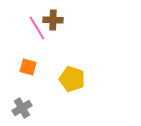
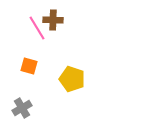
orange square: moved 1 px right, 1 px up
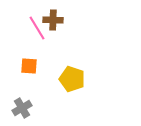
orange square: rotated 12 degrees counterclockwise
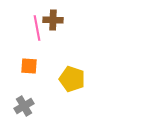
pink line: rotated 20 degrees clockwise
gray cross: moved 2 px right, 2 px up
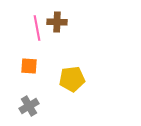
brown cross: moved 4 px right, 2 px down
yellow pentagon: rotated 25 degrees counterclockwise
gray cross: moved 5 px right
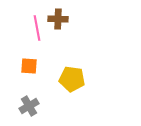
brown cross: moved 1 px right, 3 px up
yellow pentagon: rotated 15 degrees clockwise
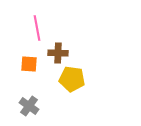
brown cross: moved 34 px down
orange square: moved 2 px up
gray cross: rotated 24 degrees counterclockwise
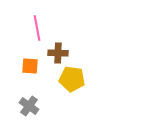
orange square: moved 1 px right, 2 px down
